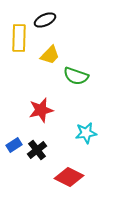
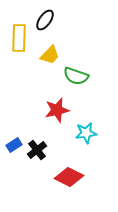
black ellipse: rotated 30 degrees counterclockwise
red star: moved 16 px right
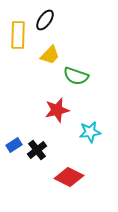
yellow rectangle: moved 1 px left, 3 px up
cyan star: moved 4 px right, 1 px up
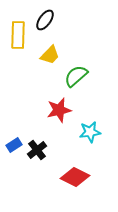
green semicircle: rotated 120 degrees clockwise
red star: moved 2 px right
red diamond: moved 6 px right
